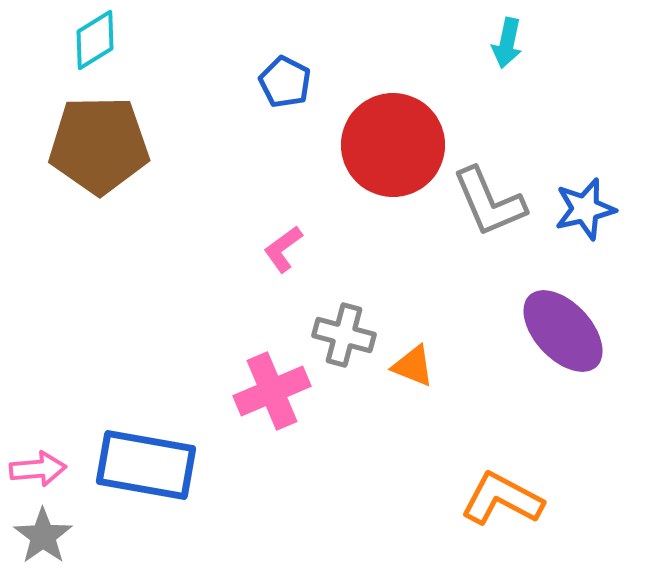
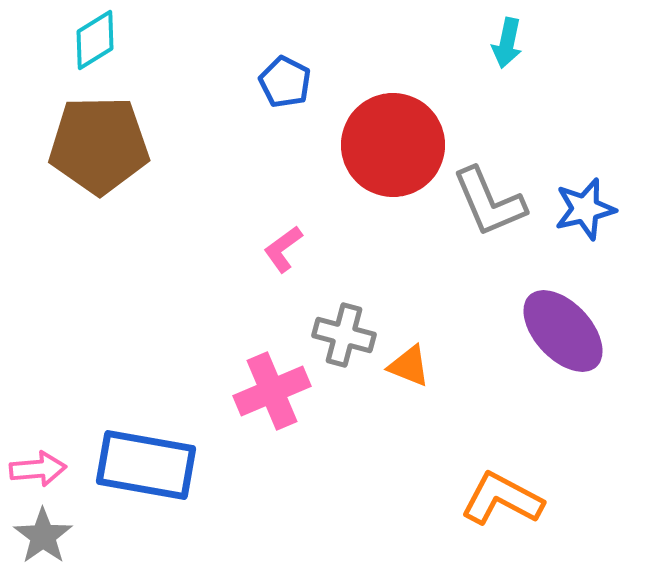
orange triangle: moved 4 px left
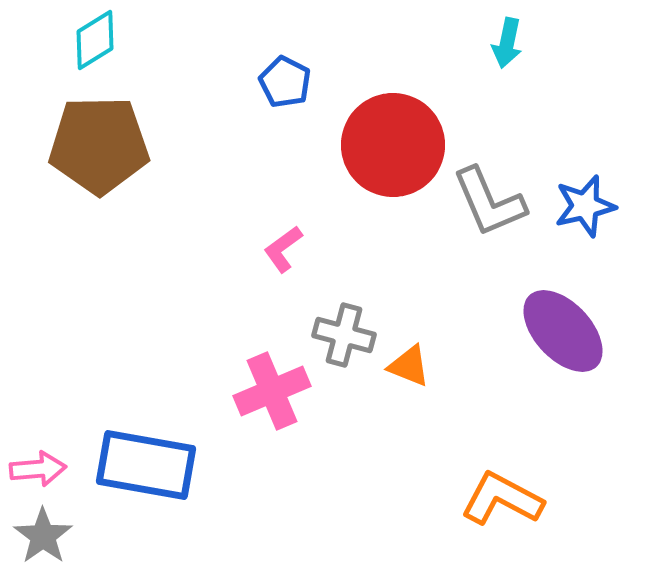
blue star: moved 3 px up
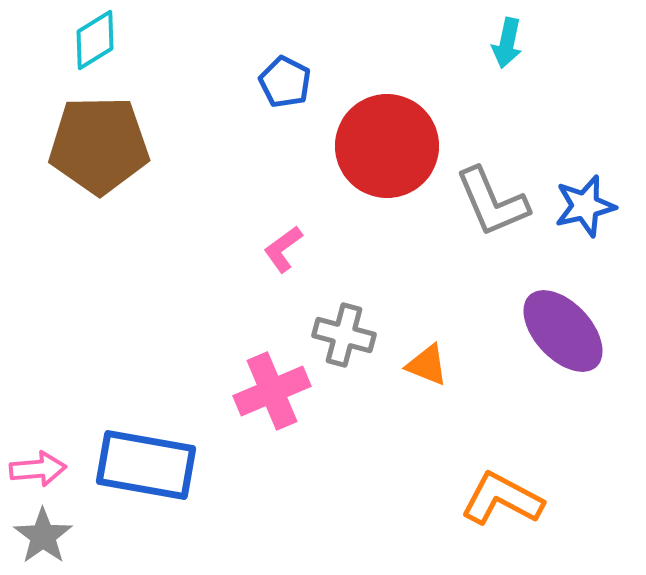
red circle: moved 6 px left, 1 px down
gray L-shape: moved 3 px right
orange triangle: moved 18 px right, 1 px up
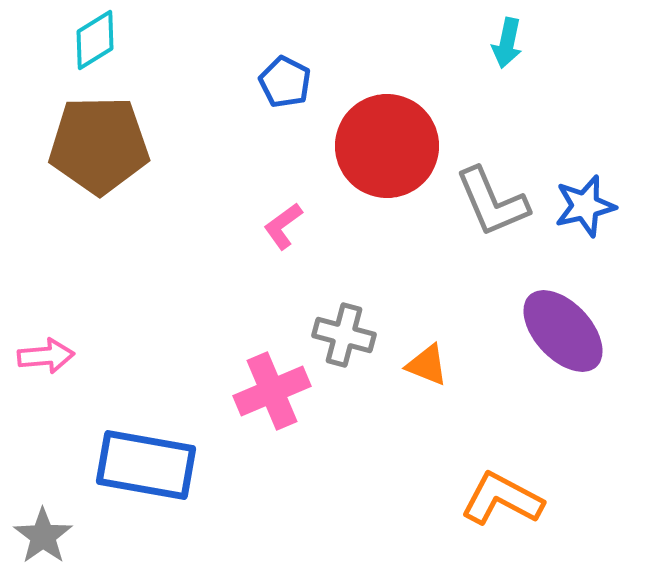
pink L-shape: moved 23 px up
pink arrow: moved 8 px right, 113 px up
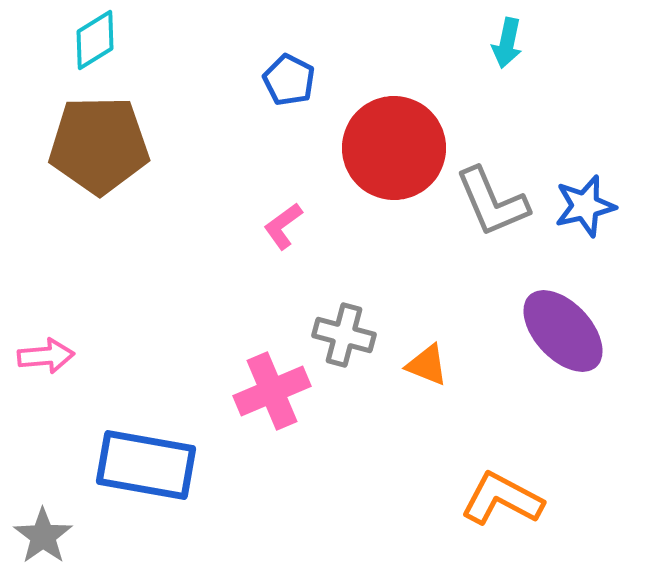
blue pentagon: moved 4 px right, 2 px up
red circle: moved 7 px right, 2 px down
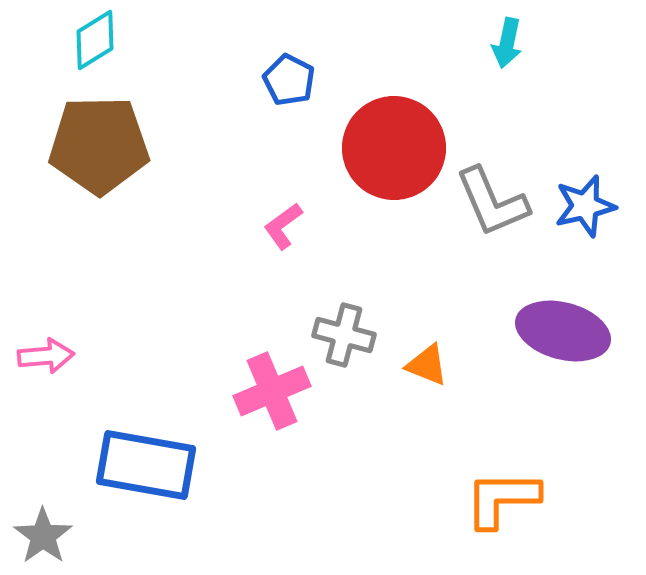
purple ellipse: rotated 32 degrees counterclockwise
orange L-shape: rotated 28 degrees counterclockwise
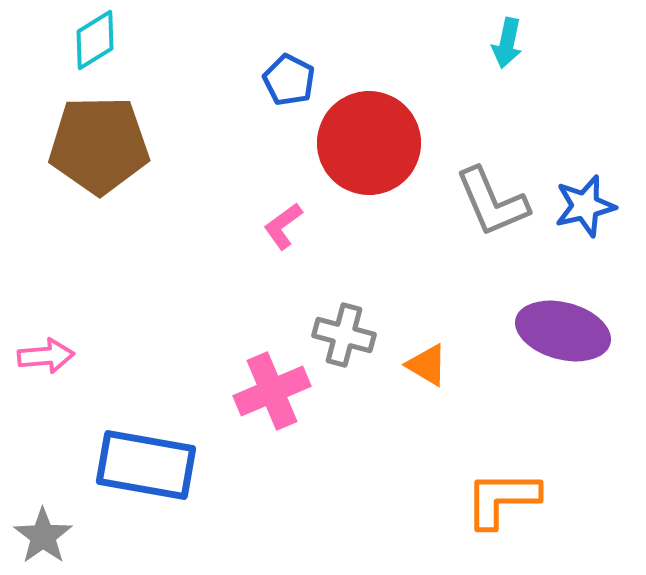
red circle: moved 25 px left, 5 px up
orange triangle: rotated 9 degrees clockwise
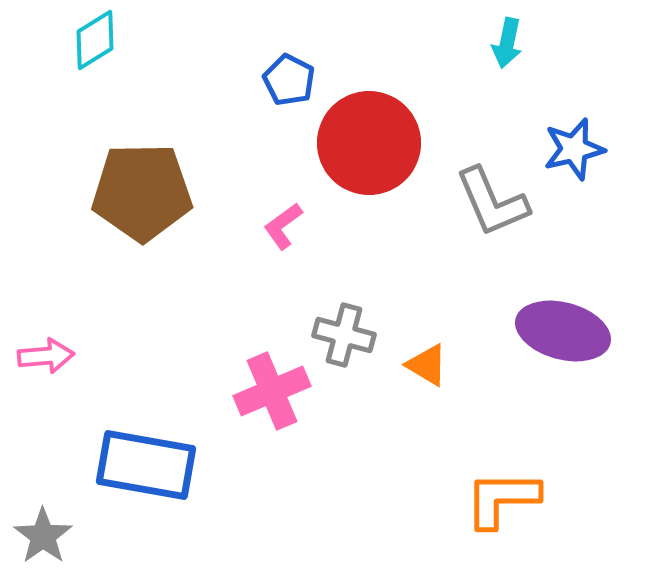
brown pentagon: moved 43 px right, 47 px down
blue star: moved 11 px left, 57 px up
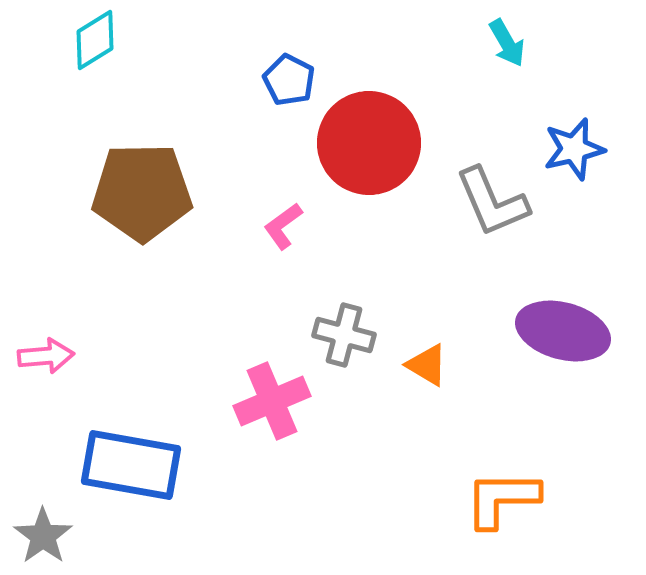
cyan arrow: rotated 42 degrees counterclockwise
pink cross: moved 10 px down
blue rectangle: moved 15 px left
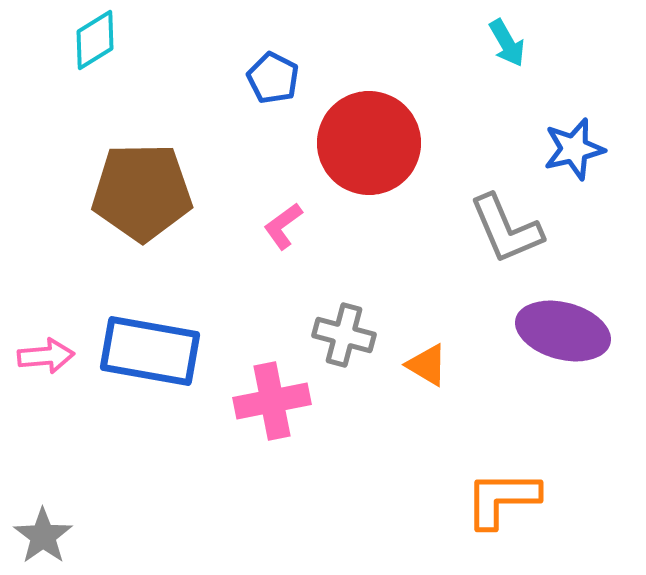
blue pentagon: moved 16 px left, 2 px up
gray L-shape: moved 14 px right, 27 px down
pink cross: rotated 12 degrees clockwise
blue rectangle: moved 19 px right, 114 px up
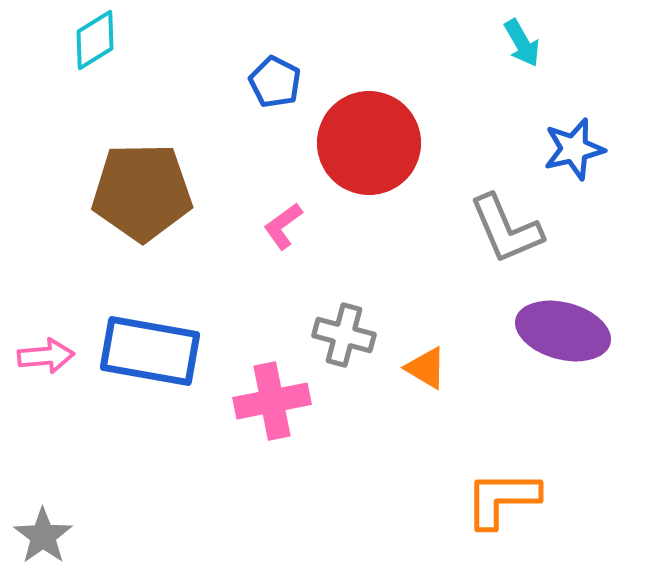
cyan arrow: moved 15 px right
blue pentagon: moved 2 px right, 4 px down
orange triangle: moved 1 px left, 3 px down
